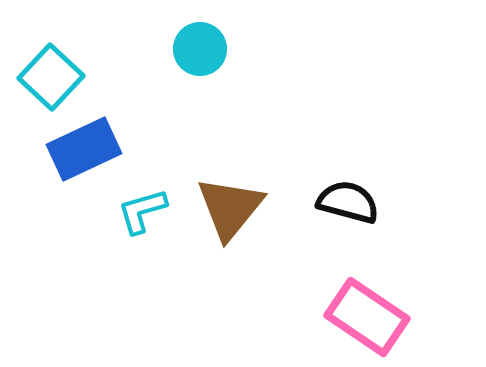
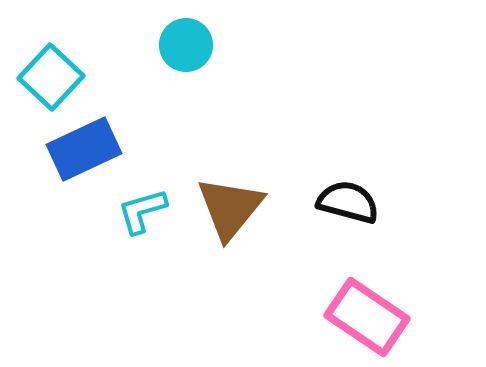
cyan circle: moved 14 px left, 4 px up
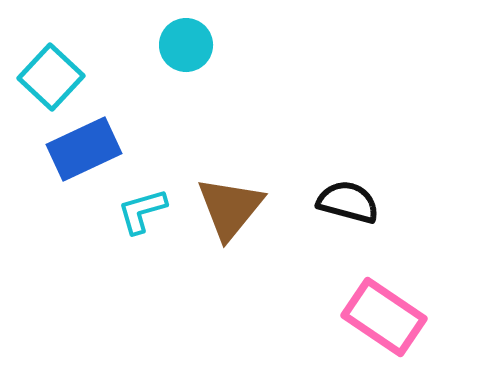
pink rectangle: moved 17 px right
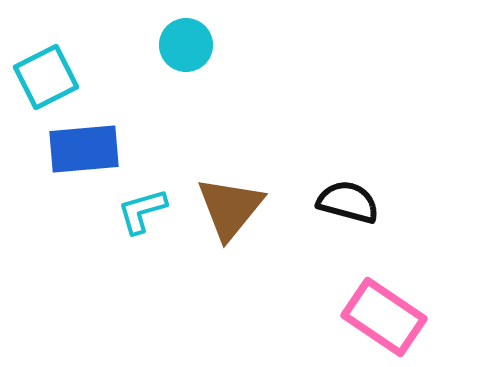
cyan square: moved 5 px left; rotated 20 degrees clockwise
blue rectangle: rotated 20 degrees clockwise
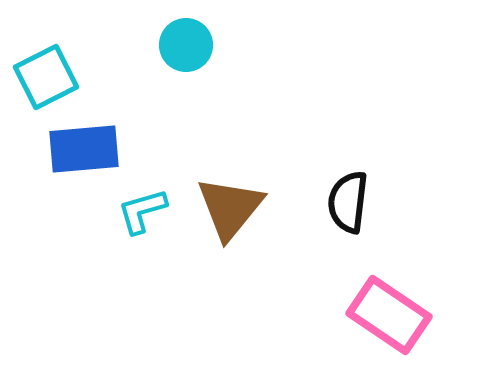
black semicircle: rotated 98 degrees counterclockwise
pink rectangle: moved 5 px right, 2 px up
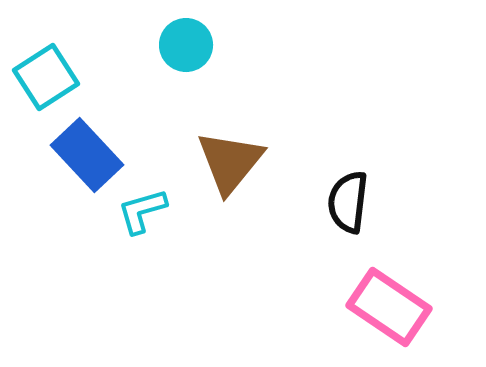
cyan square: rotated 6 degrees counterclockwise
blue rectangle: moved 3 px right, 6 px down; rotated 52 degrees clockwise
brown triangle: moved 46 px up
pink rectangle: moved 8 px up
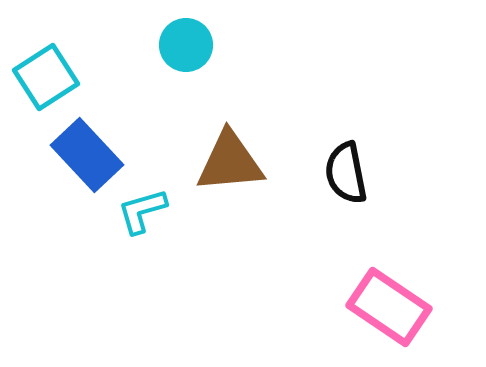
brown triangle: rotated 46 degrees clockwise
black semicircle: moved 2 px left, 29 px up; rotated 18 degrees counterclockwise
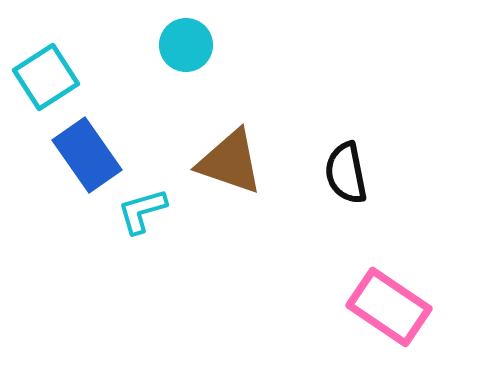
blue rectangle: rotated 8 degrees clockwise
brown triangle: rotated 24 degrees clockwise
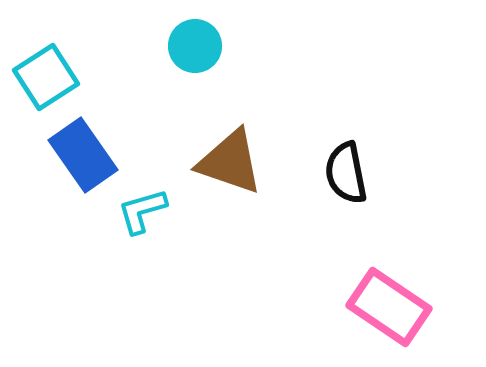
cyan circle: moved 9 px right, 1 px down
blue rectangle: moved 4 px left
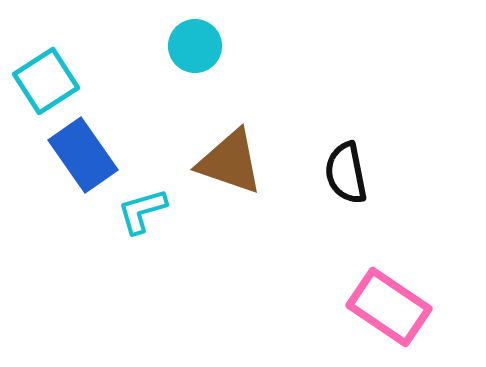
cyan square: moved 4 px down
